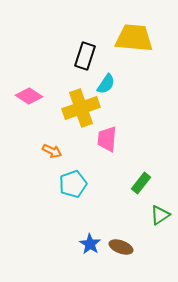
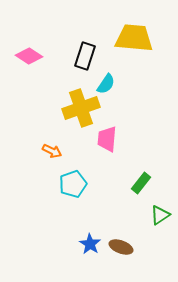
pink diamond: moved 40 px up
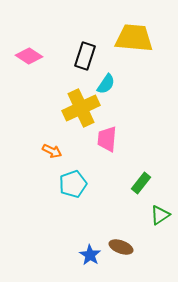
yellow cross: rotated 6 degrees counterclockwise
blue star: moved 11 px down
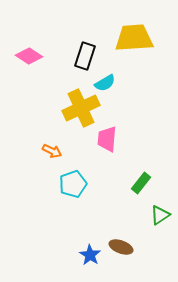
yellow trapezoid: rotated 9 degrees counterclockwise
cyan semicircle: moved 1 px left, 1 px up; rotated 25 degrees clockwise
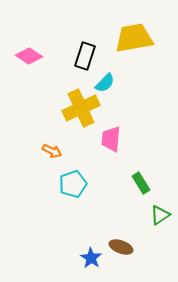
yellow trapezoid: rotated 6 degrees counterclockwise
cyan semicircle: rotated 15 degrees counterclockwise
pink trapezoid: moved 4 px right
green rectangle: rotated 70 degrees counterclockwise
blue star: moved 1 px right, 3 px down
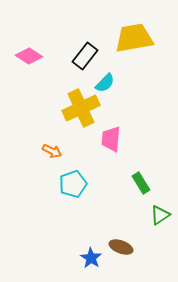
black rectangle: rotated 20 degrees clockwise
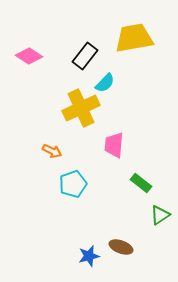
pink trapezoid: moved 3 px right, 6 px down
green rectangle: rotated 20 degrees counterclockwise
blue star: moved 2 px left, 2 px up; rotated 25 degrees clockwise
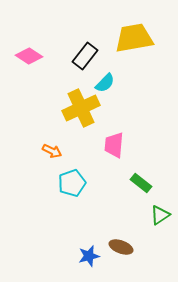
cyan pentagon: moved 1 px left, 1 px up
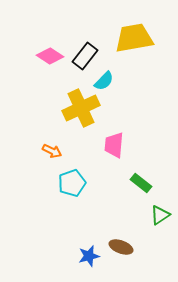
pink diamond: moved 21 px right
cyan semicircle: moved 1 px left, 2 px up
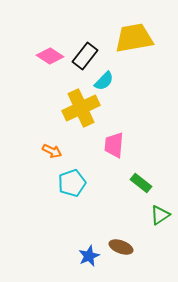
blue star: rotated 10 degrees counterclockwise
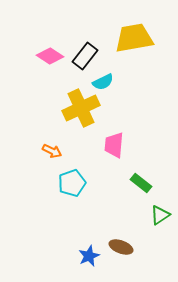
cyan semicircle: moved 1 px left, 1 px down; rotated 20 degrees clockwise
